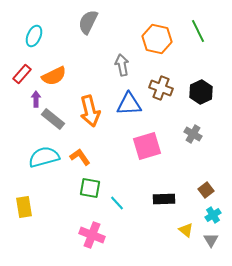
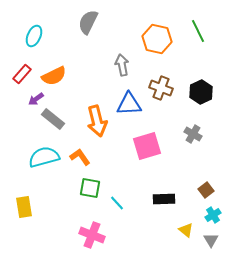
purple arrow: rotated 126 degrees counterclockwise
orange arrow: moved 7 px right, 10 px down
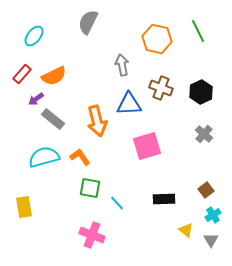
cyan ellipse: rotated 15 degrees clockwise
gray cross: moved 11 px right; rotated 12 degrees clockwise
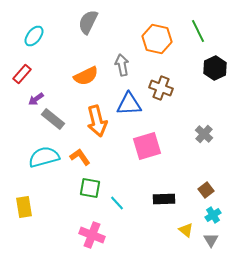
orange semicircle: moved 32 px right
black hexagon: moved 14 px right, 24 px up
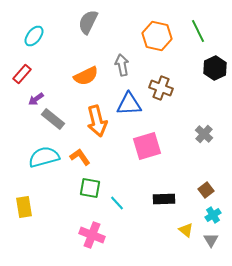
orange hexagon: moved 3 px up
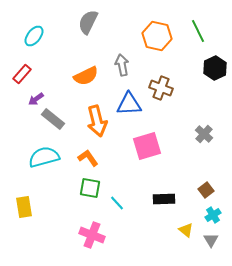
orange L-shape: moved 8 px right, 1 px down
